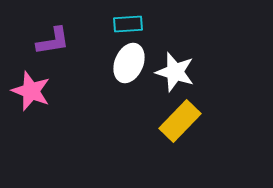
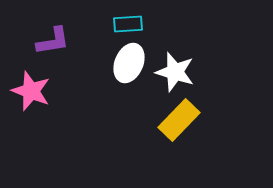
yellow rectangle: moved 1 px left, 1 px up
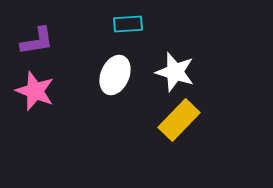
purple L-shape: moved 16 px left
white ellipse: moved 14 px left, 12 px down
pink star: moved 4 px right
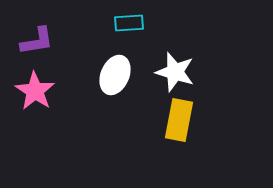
cyan rectangle: moved 1 px right, 1 px up
pink star: rotated 12 degrees clockwise
yellow rectangle: rotated 33 degrees counterclockwise
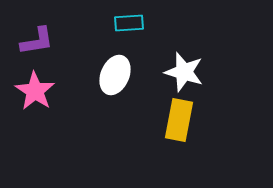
white star: moved 9 px right
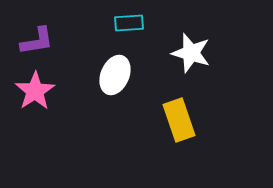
white star: moved 7 px right, 19 px up
pink star: rotated 6 degrees clockwise
yellow rectangle: rotated 30 degrees counterclockwise
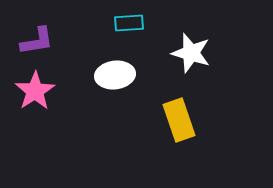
white ellipse: rotated 60 degrees clockwise
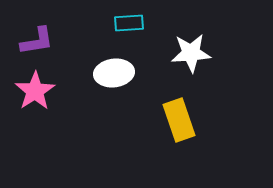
white star: rotated 21 degrees counterclockwise
white ellipse: moved 1 px left, 2 px up
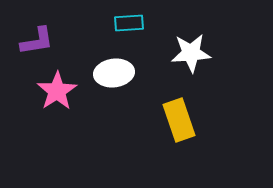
pink star: moved 22 px right
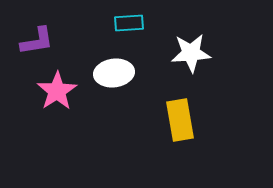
yellow rectangle: moved 1 px right; rotated 9 degrees clockwise
